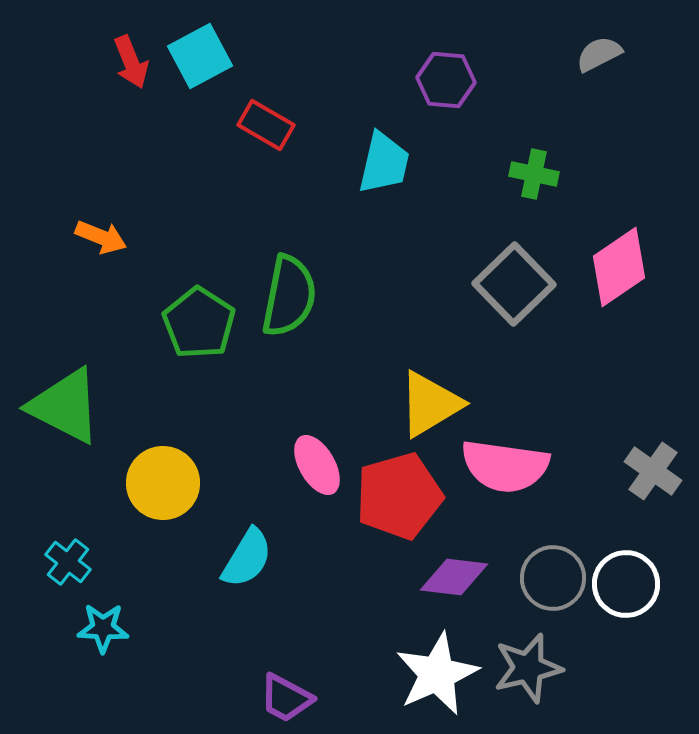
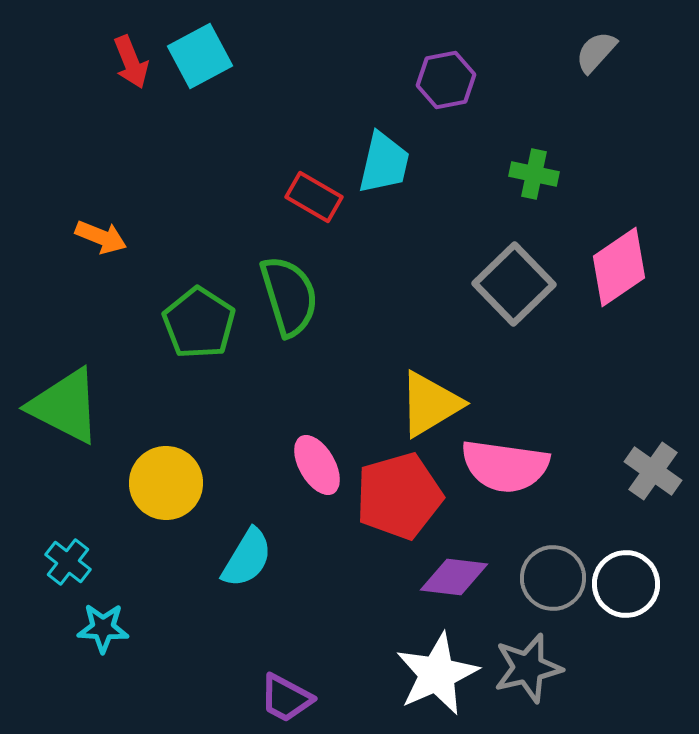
gray semicircle: moved 3 px left, 2 px up; rotated 21 degrees counterclockwise
purple hexagon: rotated 16 degrees counterclockwise
red rectangle: moved 48 px right, 72 px down
green semicircle: rotated 28 degrees counterclockwise
yellow circle: moved 3 px right
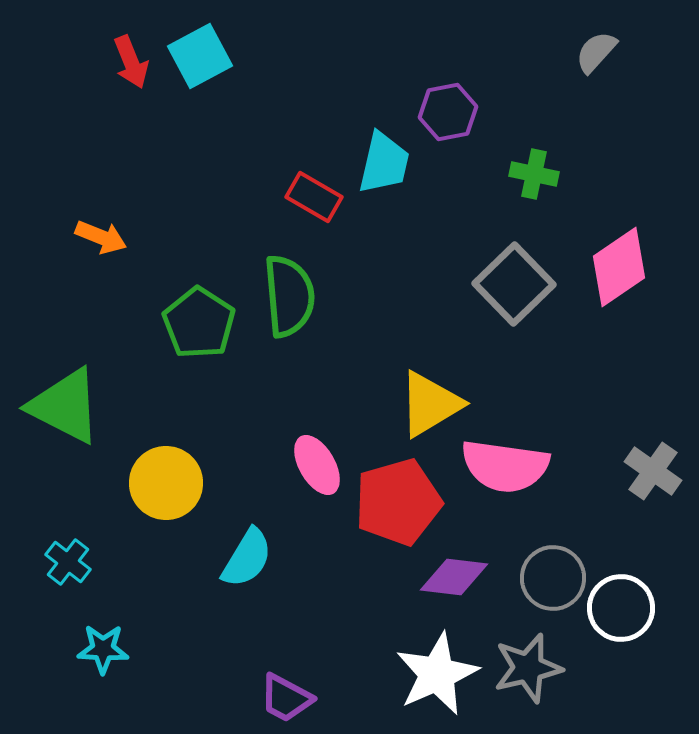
purple hexagon: moved 2 px right, 32 px down
green semicircle: rotated 12 degrees clockwise
red pentagon: moved 1 px left, 6 px down
white circle: moved 5 px left, 24 px down
cyan star: moved 21 px down
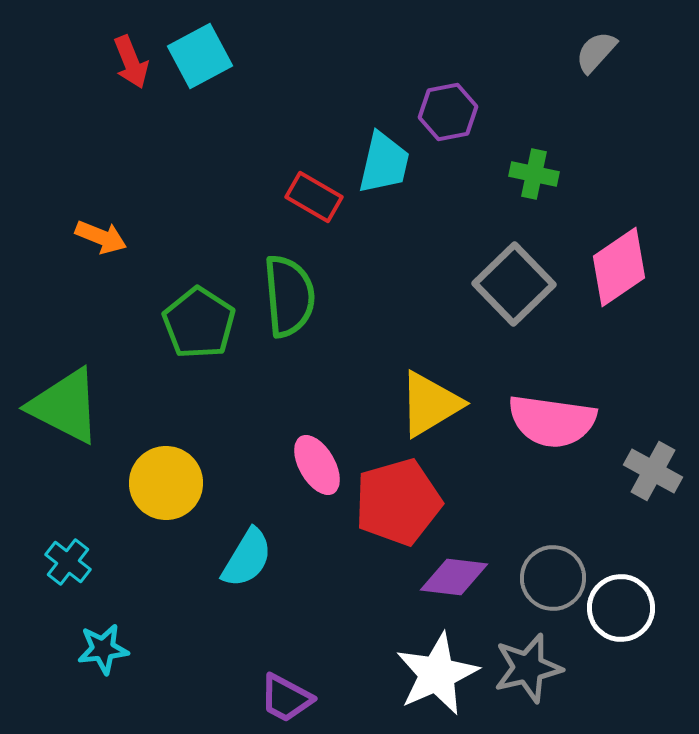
pink semicircle: moved 47 px right, 45 px up
gray cross: rotated 6 degrees counterclockwise
cyan star: rotated 9 degrees counterclockwise
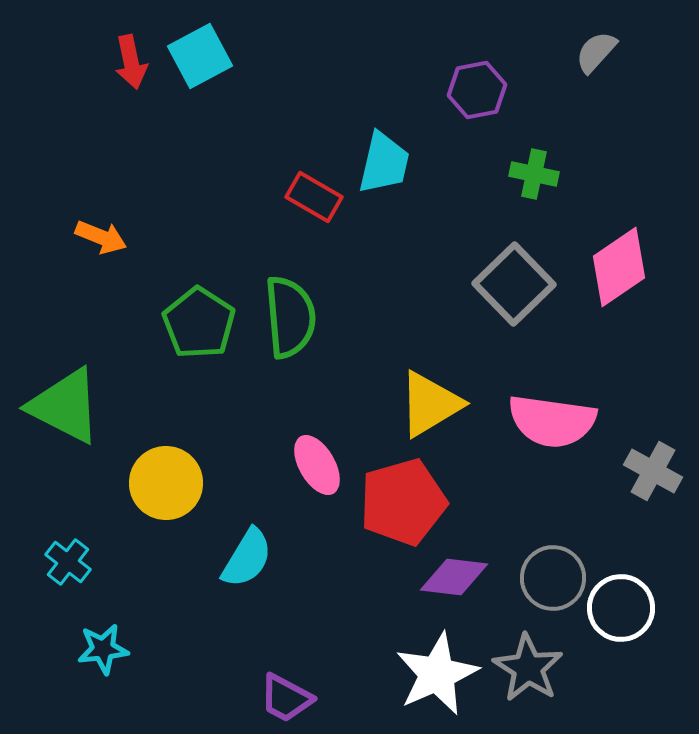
red arrow: rotated 10 degrees clockwise
purple hexagon: moved 29 px right, 22 px up
green semicircle: moved 1 px right, 21 px down
red pentagon: moved 5 px right
gray star: rotated 26 degrees counterclockwise
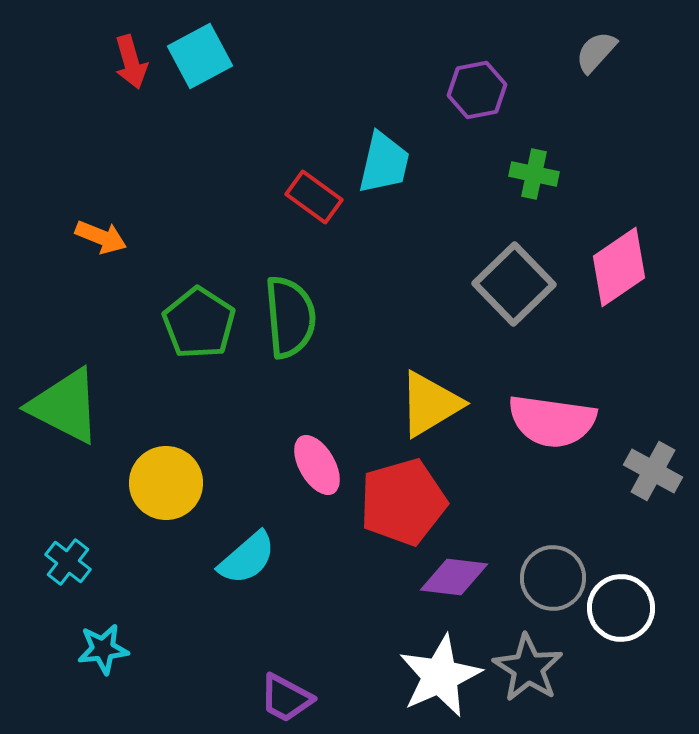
red arrow: rotated 4 degrees counterclockwise
red rectangle: rotated 6 degrees clockwise
cyan semicircle: rotated 18 degrees clockwise
white star: moved 3 px right, 2 px down
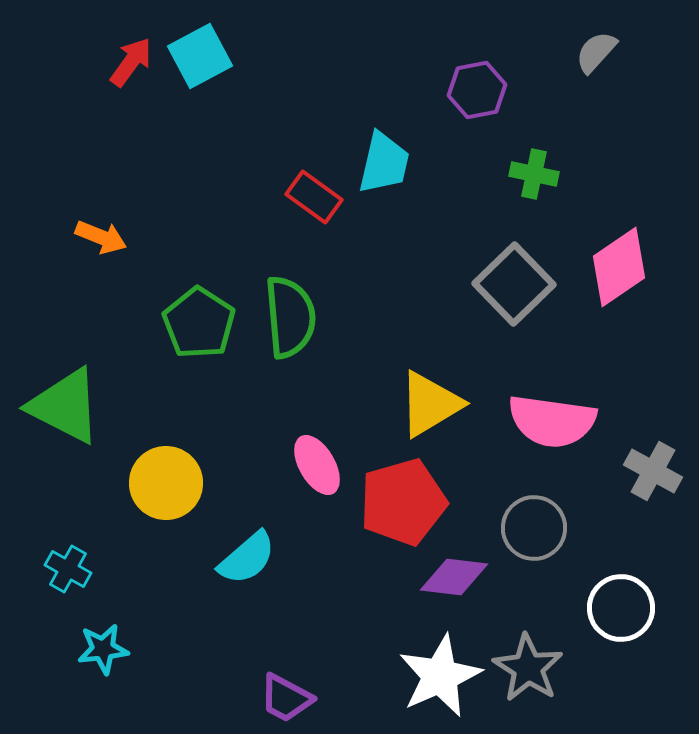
red arrow: rotated 128 degrees counterclockwise
cyan cross: moved 7 px down; rotated 9 degrees counterclockwise
gray circle: moved 19 px left, 50 px up
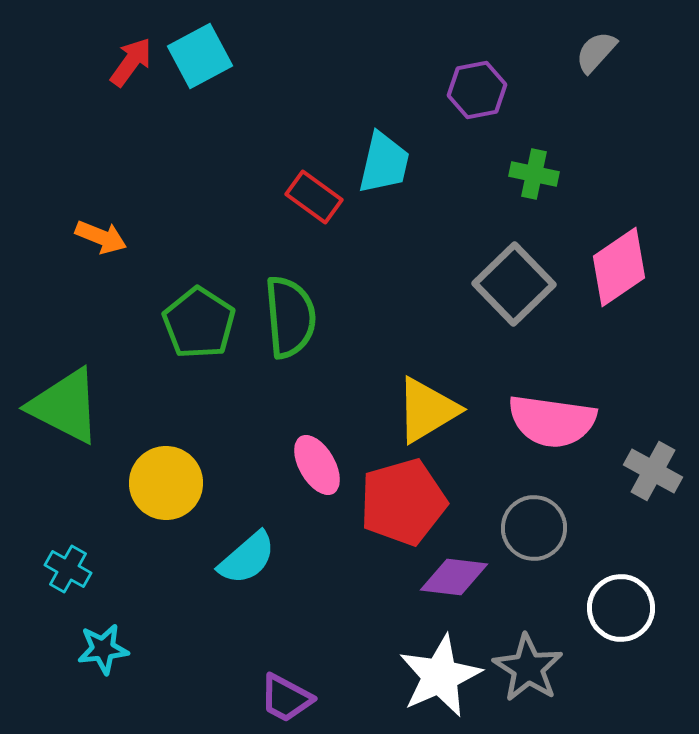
yellow triangle: moved 3 px left, 6 px down
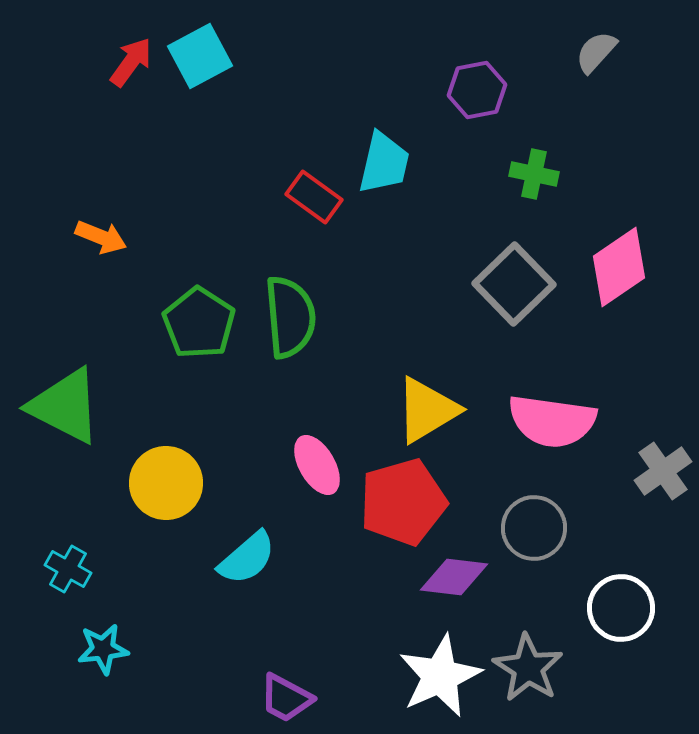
gray cross: moved 10 px right; rotated 26 degrees clockwise
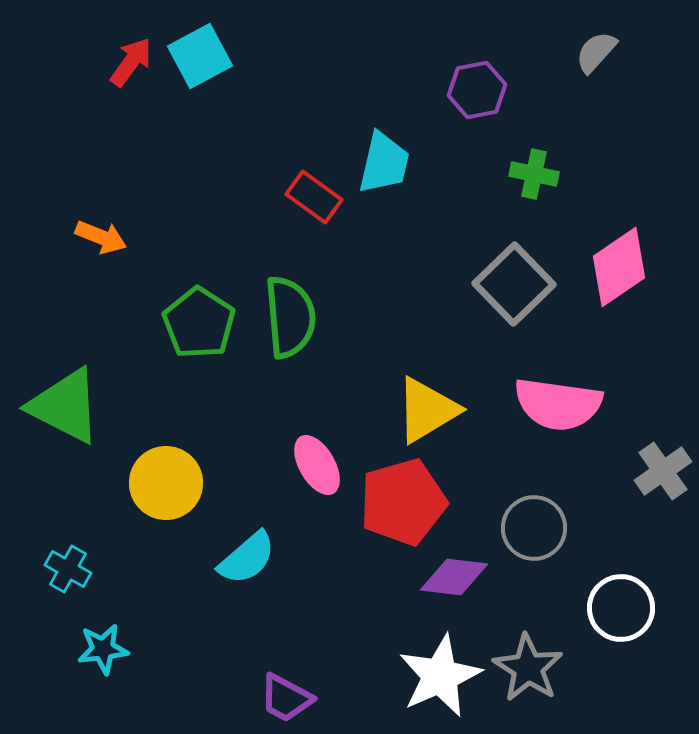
pink semicircle: moved 6 px right, 17 px up
